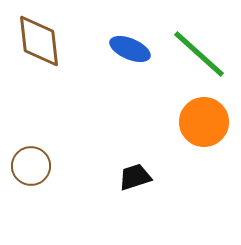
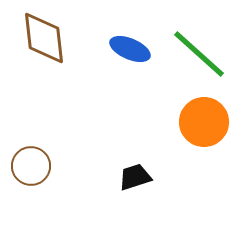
brown diamond: moved 5 px right, 3 px up
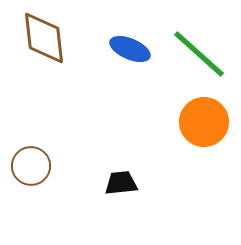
black trapezoid: moved 14 px left, 6 px down; rotated 12 degrees clockwise
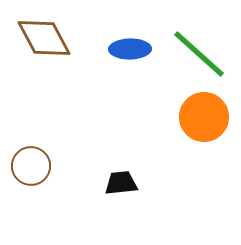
brown diamond: rotated 22 degrees counterclockwise
blue ellipse: rotated 24 degrees counterclockwise
orange circle: moved 5 px up
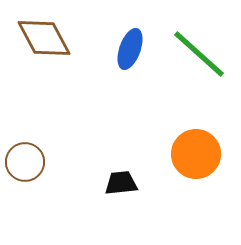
blue ellipse: rotated 69 degrees counterclockwise
orange circle: moved 8 px left, 37 px down
brown circle: moved 6 px left, 4 px up
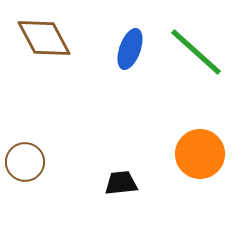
green line: moved 3 px left, 2 px up
orange circle: moved 4 px right
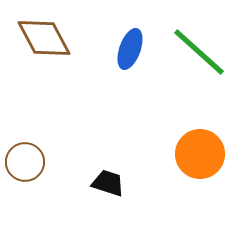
green line: moved 3 px right
black trapezoid: moved 13 px left; rotated 24 degrees clockwise
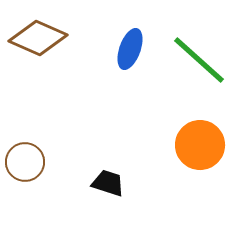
brown diamond: moved 6 px left; rotated 38 degrees counterclockwise
green line: moved 8 px down
orange circle: moved 9 px up
